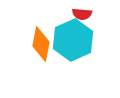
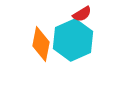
red semicircle: rotated 36 degrees counterclockwise
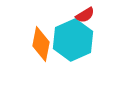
red semicircle: moved 3 px right, 1 px down
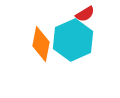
red semicircle: moved 1 px up
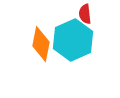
red semicircle: rotated 114 degrees clockwise
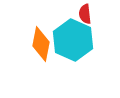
cyan hexagon: rotated 12 degrees counterclockwise
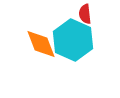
orange diamond: rotated 32 degrees counterclockwise
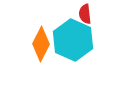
orange diamond: rotated 48 degrees clockwise
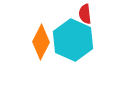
orange diamond: moved 2 px up
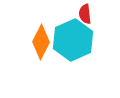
cyan hexagon: rotated 12 degrees clockwise
